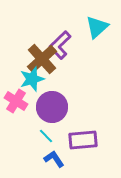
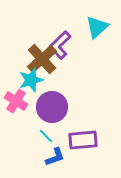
cyan star: moved 1 px left, 1 px down
blue L-shape: moved 1 px right, 2 px up; rotated 105 degrees clockwise
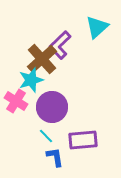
blue L-shape: rotated 80 degrees counterclockwise
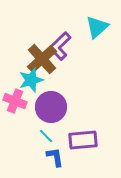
purple L-shape: moved 1 px down
pink cross: moved 1 px left; rotated 10 degrees counterclockwise
purple circle: moved 1 px left
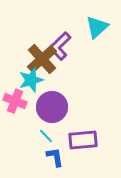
purple circle: moved 1 px right
